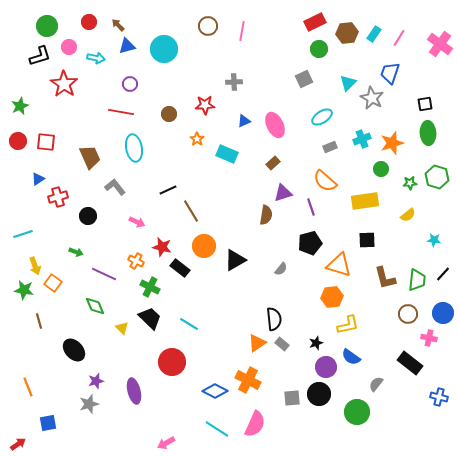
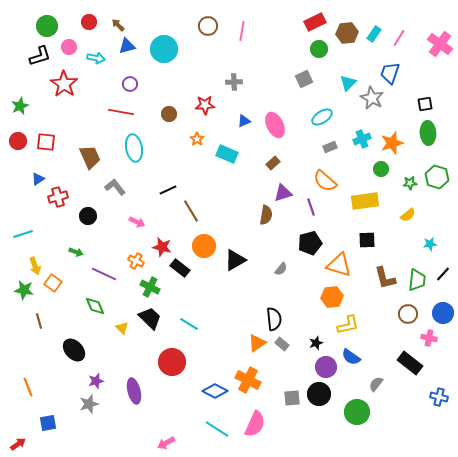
cyan star at (434, 240): moved 4 px left, 4 px down; rotated 16 degrees counterclockwise
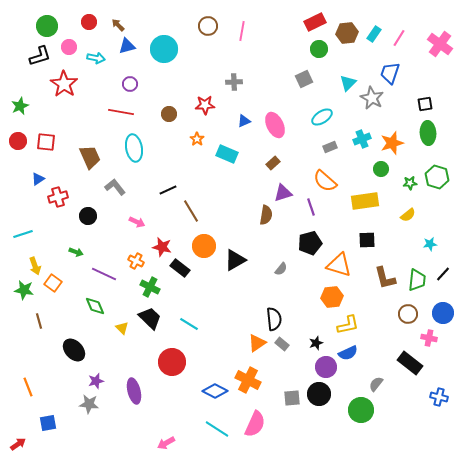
blue semicircle at (351, 357): moved 3 px left, 4 px up; rotated 60 degrees counterclockwise
gray star at (89, 404): rotated 24 degrees clockwise
green circle at (357, 412): moved 4 px right, 2 px up
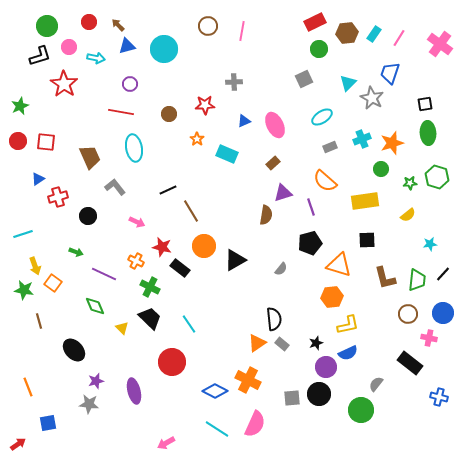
cyan line at (189, 324): rotated 24 degrees clockwise
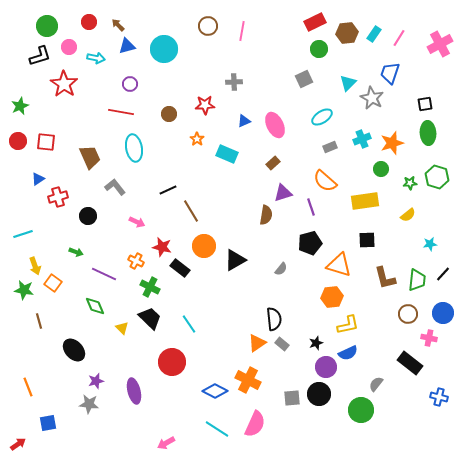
pink cross at (440, 44): rotated 25 degrees clockwise
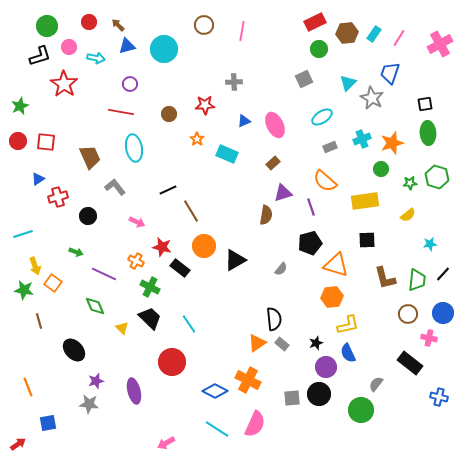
brown circle at (208, 26): moved 4 px left, 1 px up
orange triangle at (339, 265): moved 3 px left
blue semicircle at (348, 353): rotated 90 degrees clockwise
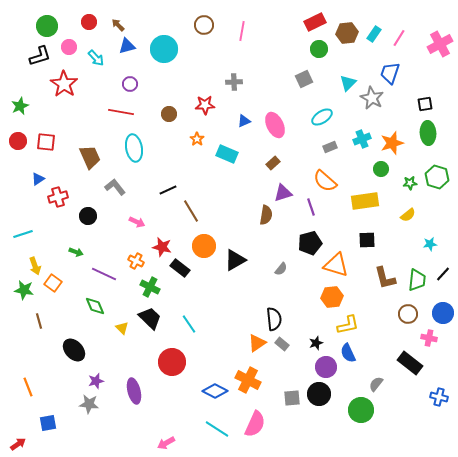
cyan arrow at (96, 58): rotated 36 degrees clockwise
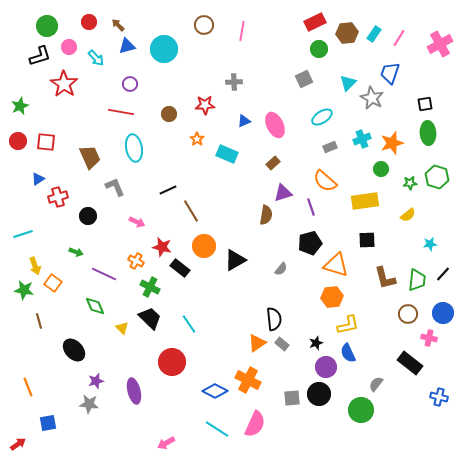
gray L-shape at (115, 187): rotated 15 degrees clockwise
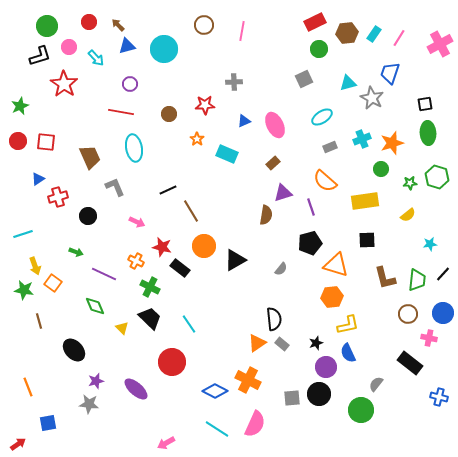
cyan triangle at (348, 83): rotated 30 degrees clockwise
purple ellipse at (134, 391): moved 2 px right, 2 px up; rotated 35 degrees counterclockwise
